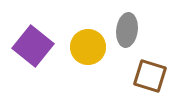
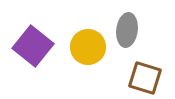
brown square: moved 5 px left, 2 px down
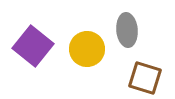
gray ellipse: rotated 12 degrees counterclockwise
yellow circle: moved 1 px left, 2 px down
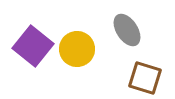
gray ellipse: rotated 28 degrees counterclockwise
yellow circle: moved 10 px left
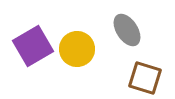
purple square: rotated 21 degrees clockwise
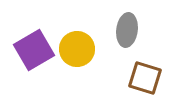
gray ellipse: rotated 40 degrees clockwise
purple square: moved 1 px right, 4 px down
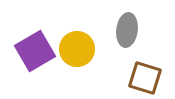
purple square: moved 1 px right, 1 px down
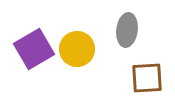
purple square: moved 1 px left, 2 px up
brown square: moved 2 px right; rotated 20 degrees counterclockwise
